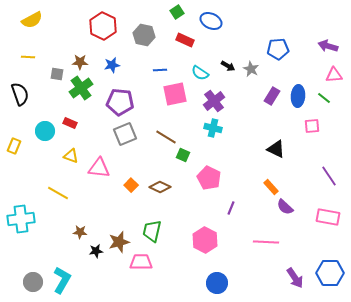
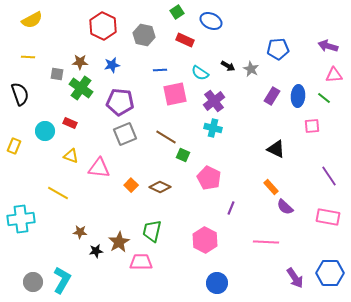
green cross at (81, 88): rotated 20 degrees counterclockwise
brown star at (119, 242): rotated 15 degrees counterclockwise
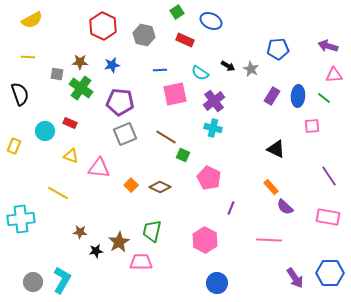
pink line at (266, 242): moved 3 px right, 2 px up
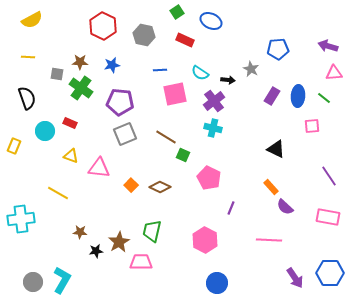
black arrow at (228, 66): moved 14 px down; rotated 24 degrees counterclockwise
pink triangle at (334, 75): moved 2 px up
black semicircle at (20, 94): moved 7 px right, 4 px down
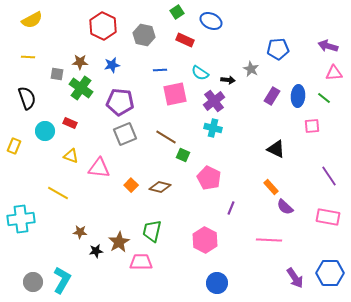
brown diamond at (160, 187): rotated 10 degrees counterclockwise
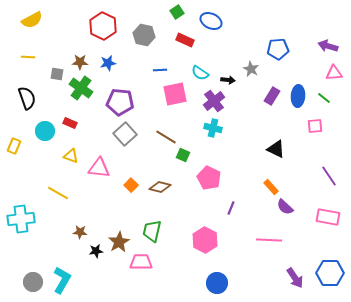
blue star at (112, 65): moved 4 px left, 2 px up
pink square at (312, 126): moved 3 px right
gray square at (125, 134): rotated 20 degrees counterclockwise
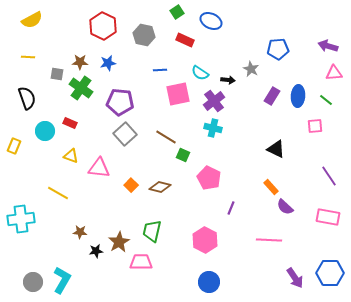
pink square at (175, 94): moved 3 px right
green line at (324, 98): moved 2 px right, 2 px down
blue circle at (217, 283): moved 8 px left, 1 px up
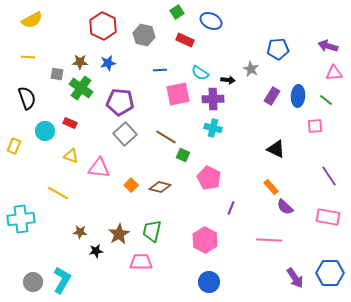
purple cross at (214, 101): moved 1 px left, 2 px up; rotated 35 degrees clockwise
brown star at (119, 242): moved 8 px up
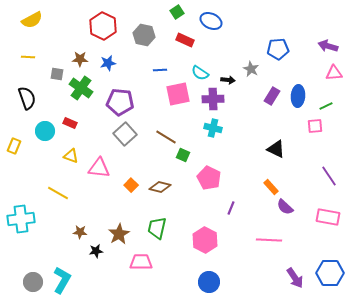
brown star at (80, 62): moved 3 px up
green line at (326, 100): moved 6 px down; rotated 64 degrees counterclockwise
green trapezoid at (152, 231): moved 5 px right, 3 px up
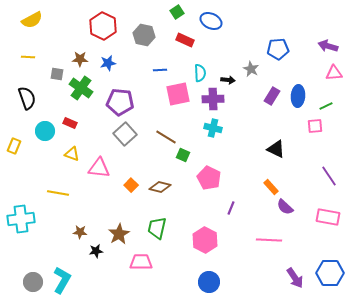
cyan semicircle at (200, 73): rotated 126 degrees counterclockwise
yellow triangle at (71, 156): moved 1 px right, 2 px up
yellow line at (58, 193): rotated 20 degrees counterclockwise
